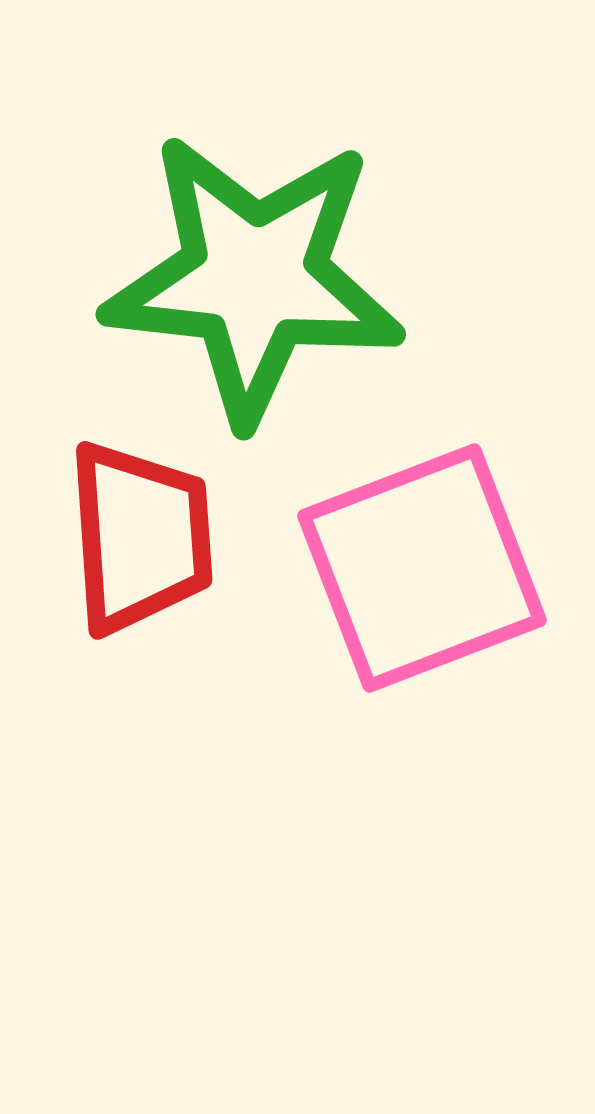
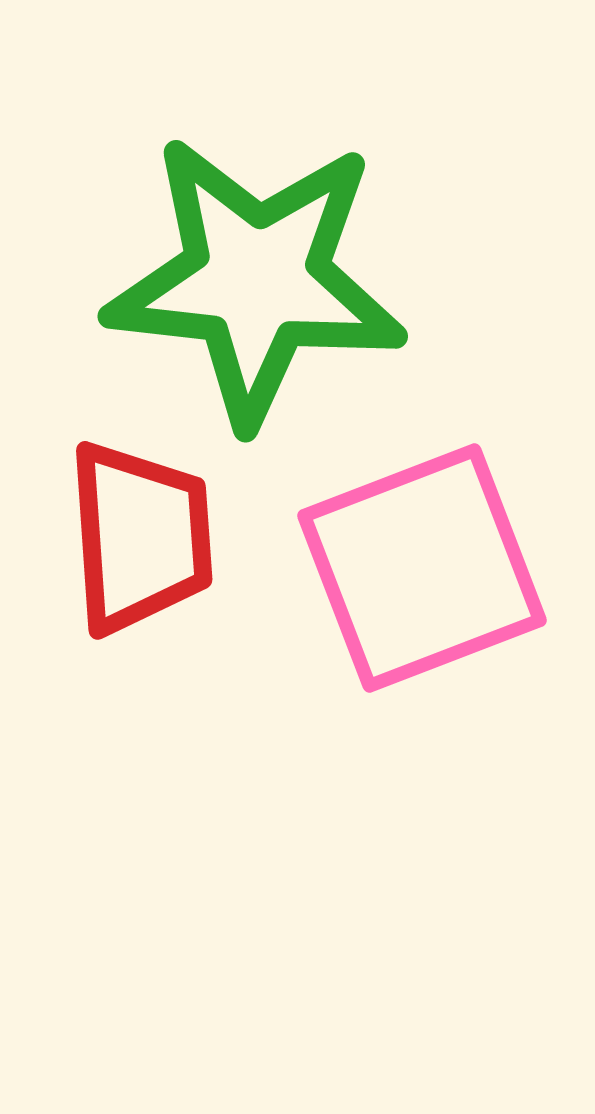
green star: moved 2 px right, 2 px down
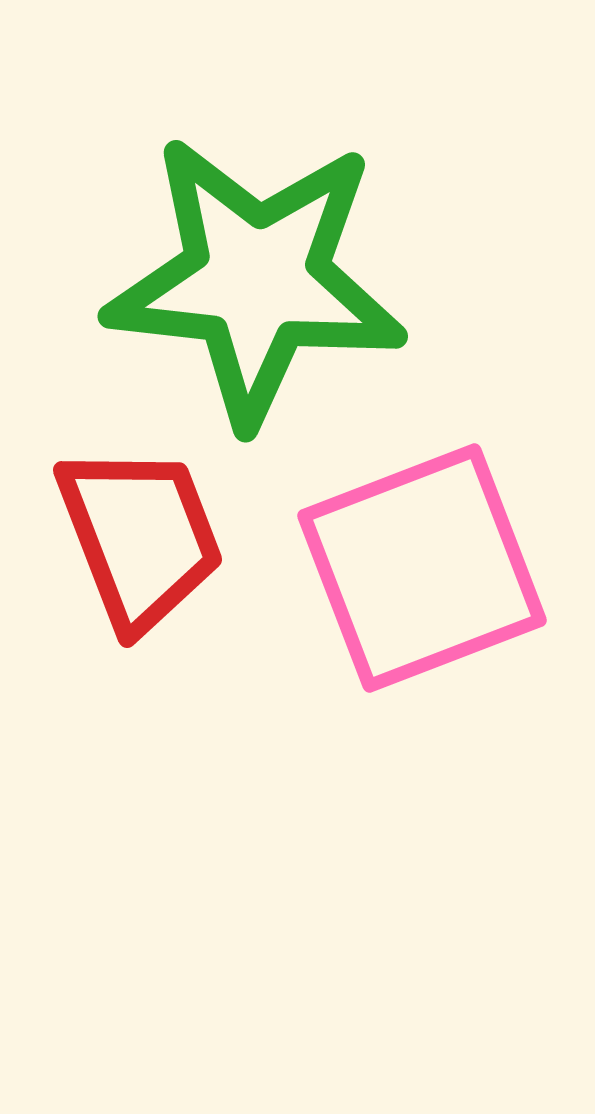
red trapezoid: rotated 17 degrees counterclockwise
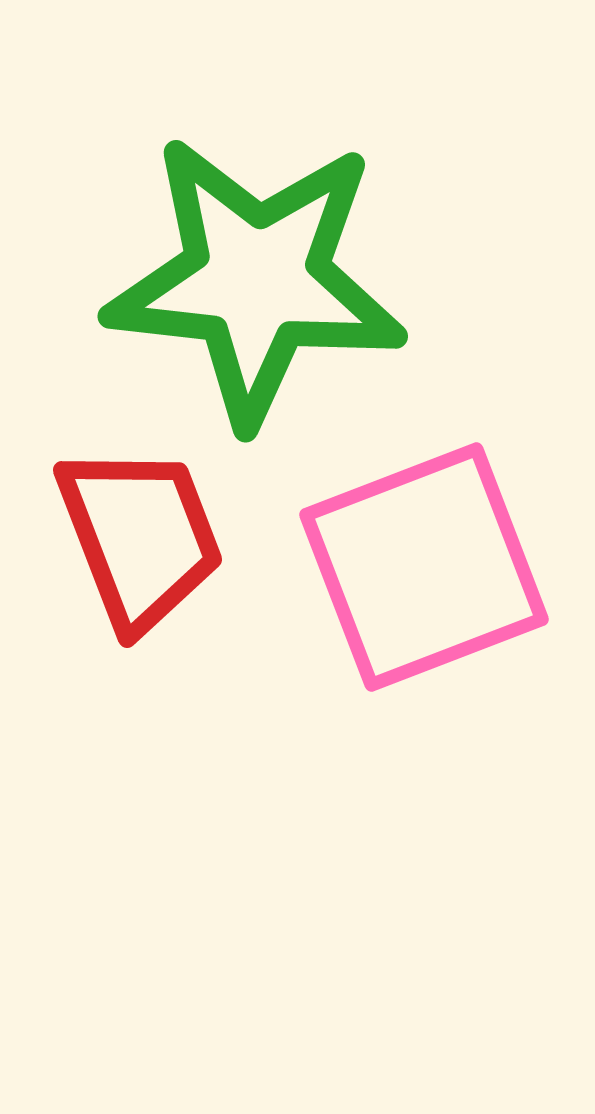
pink square: moved 2 px right, 1 px up
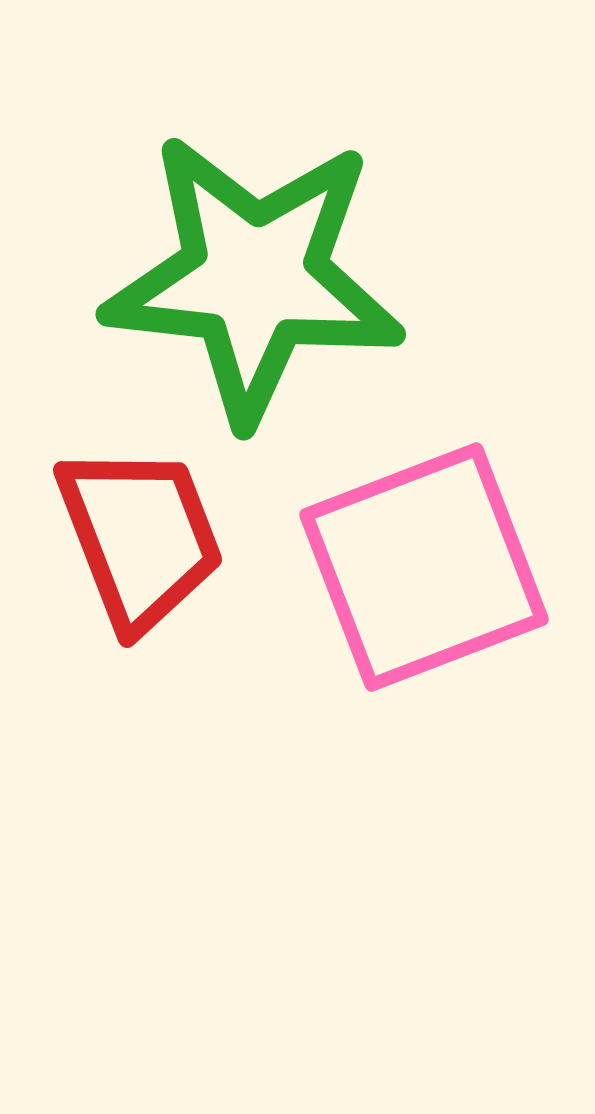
green star: moved 2 px left, 2 px up
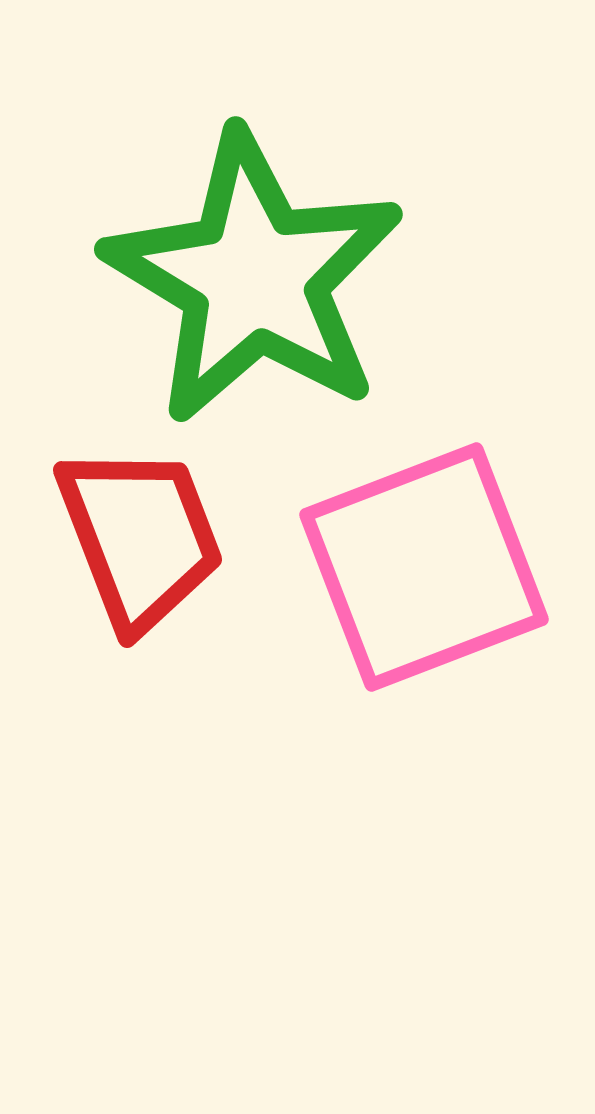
green star: rotated 25 degrees clockwise
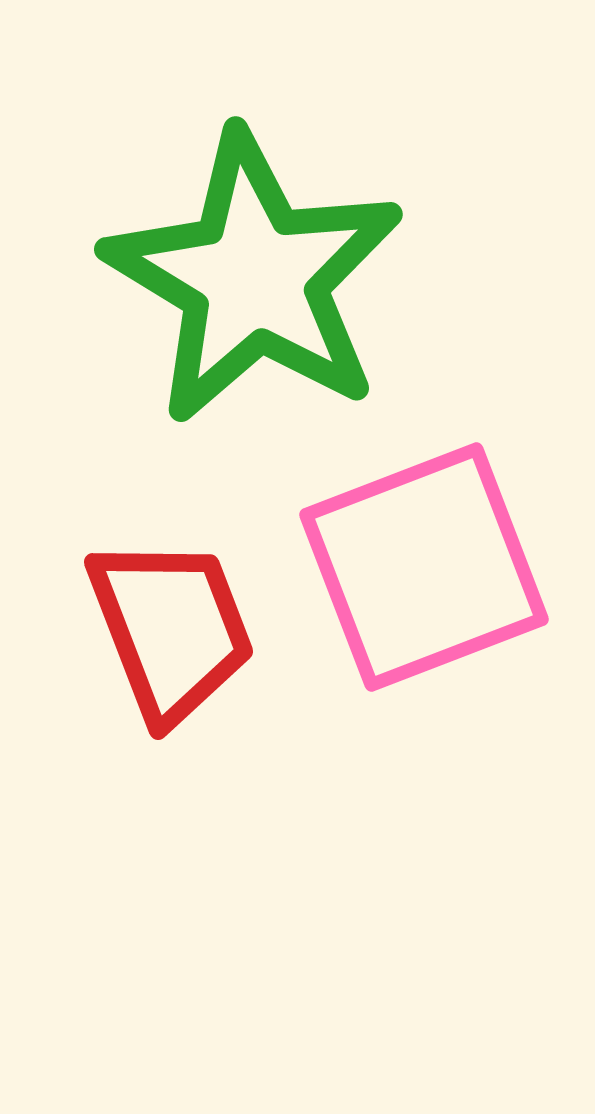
red trapezoid: moved 31 px right, 92 px down
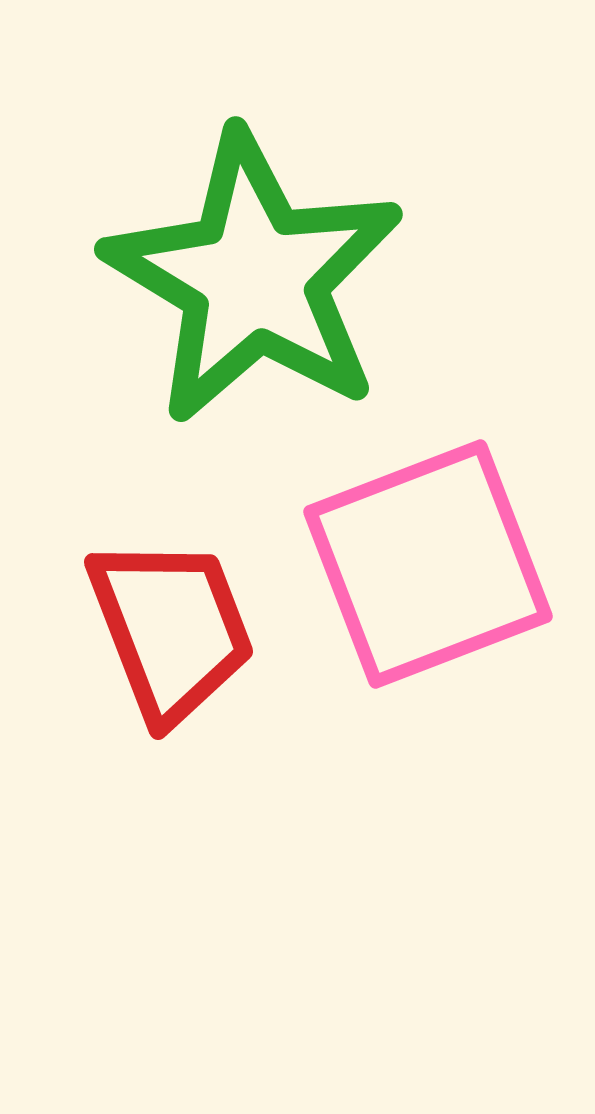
pink square: moved 4 px right, 3 px up
